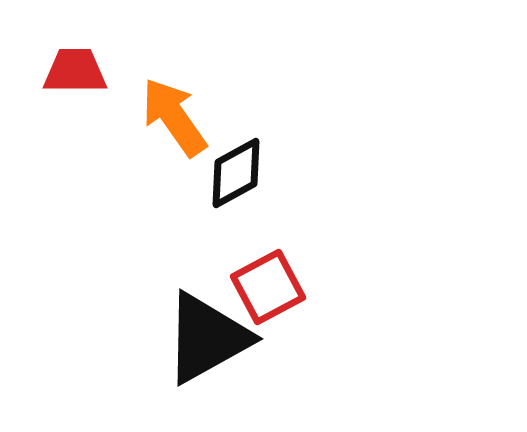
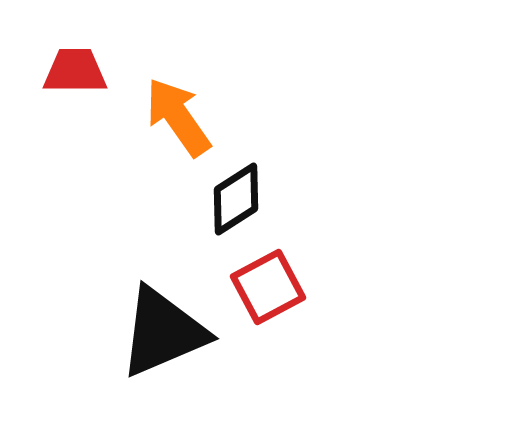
orange arrow: moved 4 px right
black diamond: moved 26 px down; rotated 4 degrees counterclockwise
black triangle: moved 44 px left, 6 px up; rotated 6 degrees clockwise
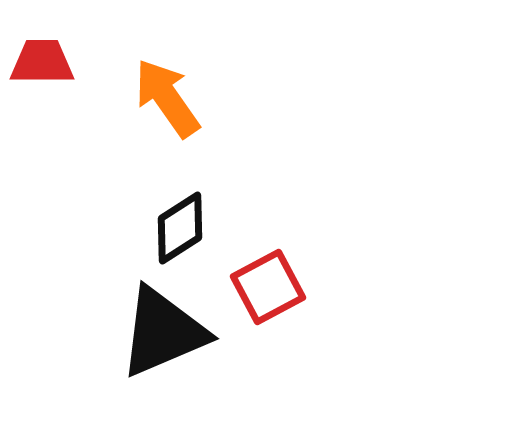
red trapezoid: moved 33 px left, 9 px up
orange arrow: moved 11 px left, 19 px up
black diamond: moved 56 px left, 29 px down
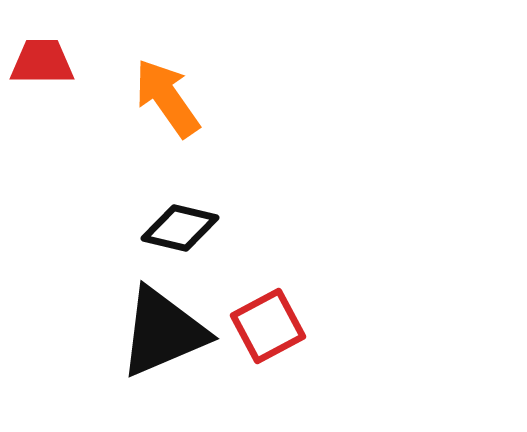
black diamond: rotated 46 degrees clockwise
red square: moved 39 px down
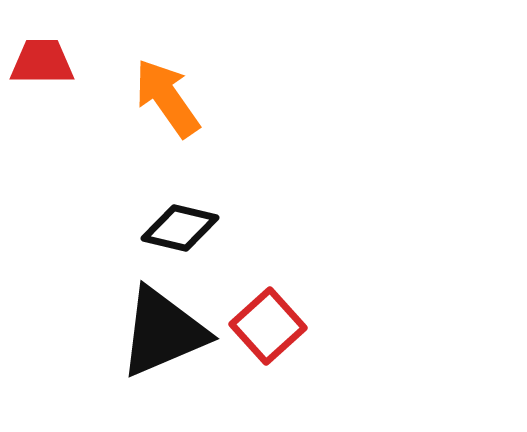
red square: rotated 14 degrees counterclockwise
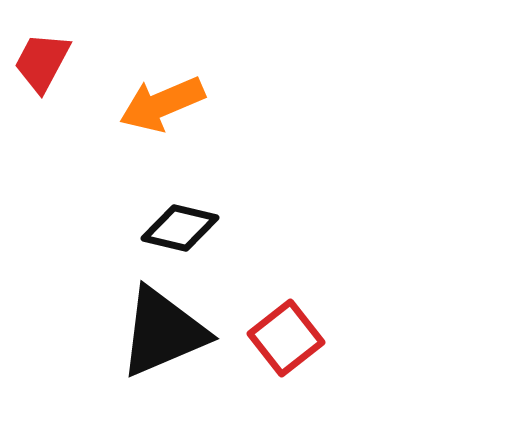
red trapezoid: rotated 62 degrees counterclockwise
orange arrow: moved 5 px left, 6 px down; rotated 78 degrees counterclockwise
red square: moved 18 px right, 12 px down; rotated 4 degrees clockwise
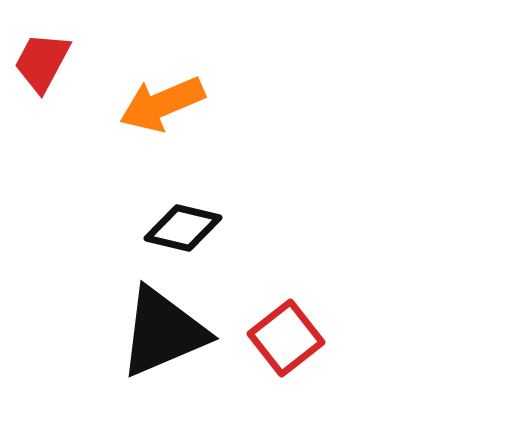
black diamond: moved 3 px right
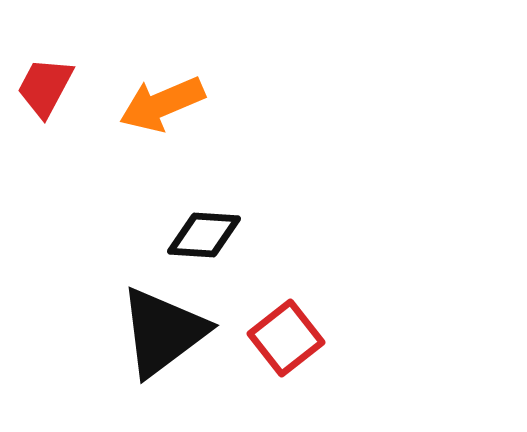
red trapezoid: moved 3 px right, 25 px down
black diamond: moved 21 px right, 7 px down; rotated 10 degrees counterclockwise
black triangle: rotated 14 degrees counterclockwise
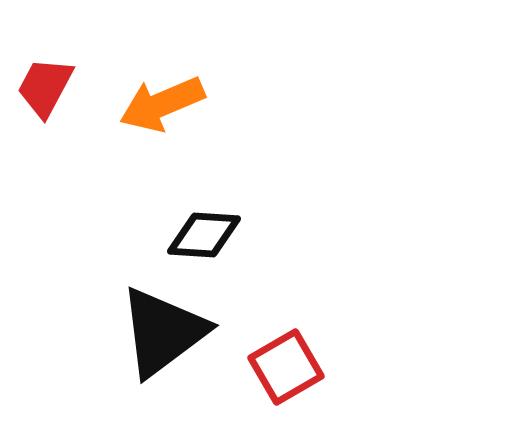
red square: moved 29 px down; rotated 8 degrees clockwise
